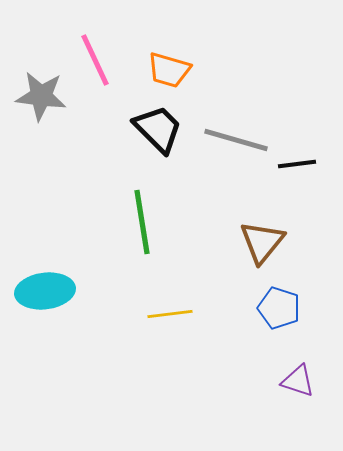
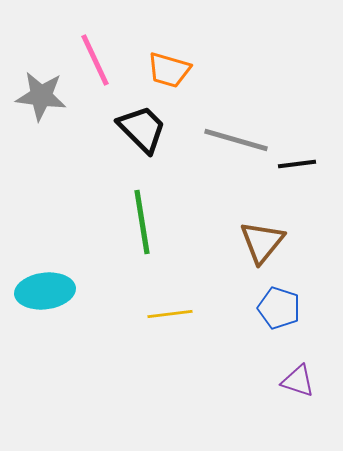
black trapezoid: moved 16 px left
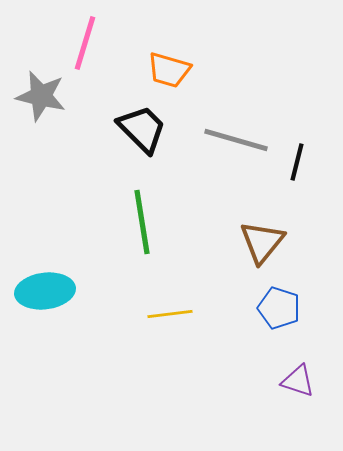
pink line: moved 10 px left, 17 px up; rotated 42 degrees clockwise
gray star: rotated 6 degrees clockwise
black line: moved 2 px up; rotated 69 degrees counterclockwise
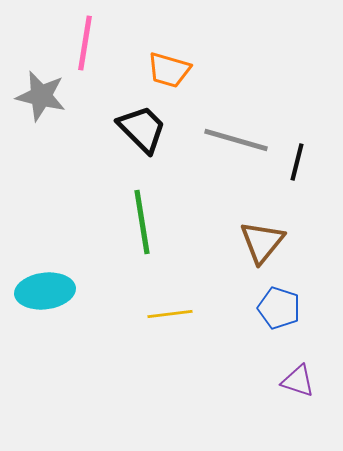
pink line: rotated 8 degrees counterclockwise
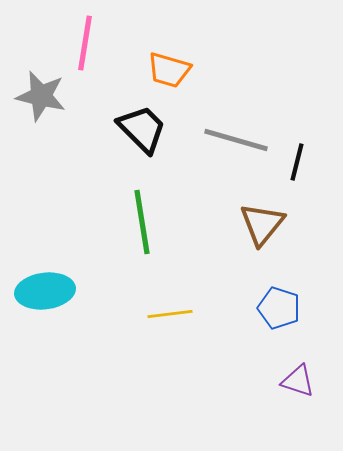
brown triangle: moved 18 px up
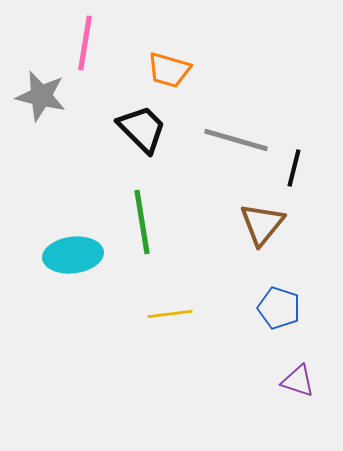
black line: moved 3 px left, 6 px down
cyan ellipse: moved 28 px right, 36 px up
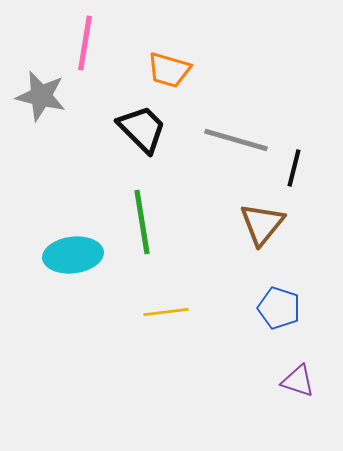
yellow line: moved 4 px left, 2 px up
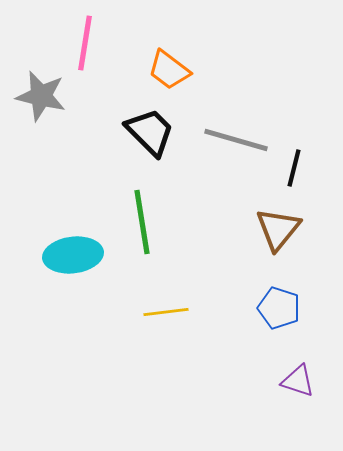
orange trapezoid: rotated 21 degrees clockwise
black trapezoid: moved 8 px right, 3 px down
brown triangle: moved 16 px right, 5 px down
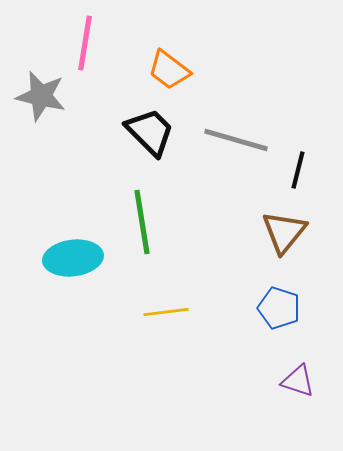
black line: moved 4 px right, 2 px down
brown triangle: moved 6 px right, 3 px down
cyan ellipse: moved 3 px down
